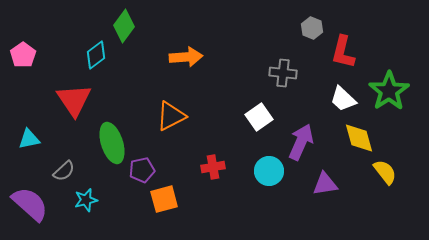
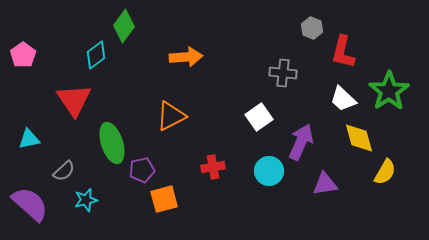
yellow semicircle: rotated 68 degrees clockwise
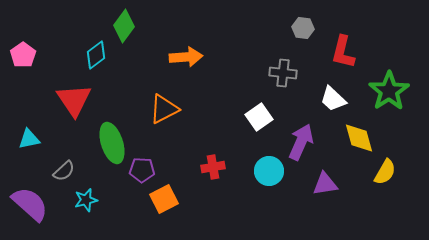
gray hexagon: moved 9 px left; rotated 15 degrees counterclockwise
white trapezoid: moved 10 px left
orange triangle: moved 7 px left, 7 px up
purple pentagon: rotated 15 degrees clockwise
orange square: rotated 12 degrees counterclockwise
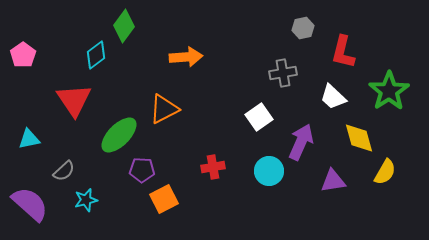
gray hexagon: rotated 20 degrees counterclockwise
gray cross: rotated 16 degrees counterclockwise
white trapezoid: moved 2 px up
green ellipse: moved 7 px right, 8 px up; rotated 63 degrees clockwise
purple triangle: moved 8 px right, 3 px up
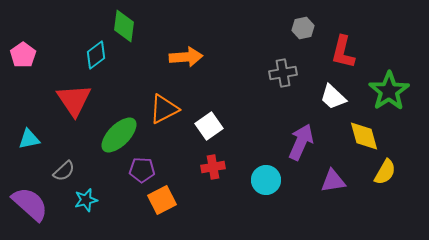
green diamond: rotated 28 degrees counterclockwise
white square: moved 50 px left, 9 px down
yellow diamond: moved 5 px right, 2 px up
cyan circle: moved 3 px left, 9 px down
orange square: moved 2 px left, 1 px down
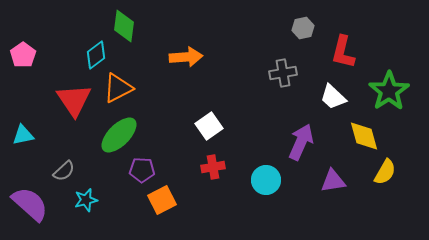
orange triangle: moved 46 px left, 21 px up
cyan triangle: moved 6 px left, 4 px up
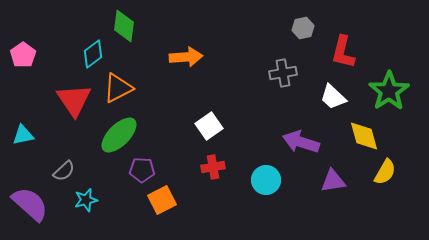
cyan diamond: moved 3 px left, 1 px up
purple arrow: rotated 96 degrees counterclockwise
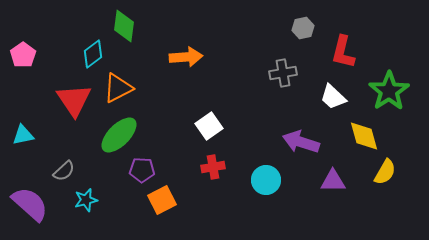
purple triangle: rotated 8 degrees clockwise
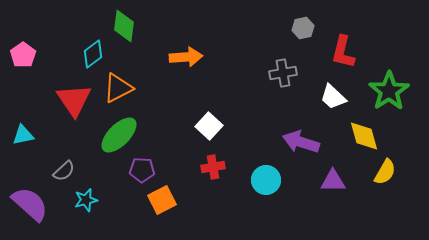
white square: rotated 12 degrees counterclockwise
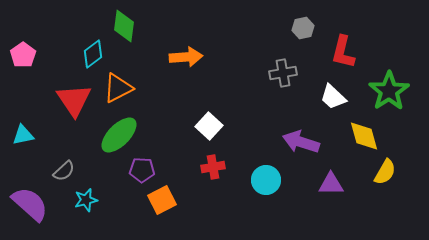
purple triangle: moved 2 px left, 3 px down
